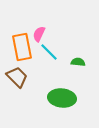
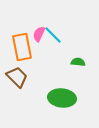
cyan line: moved 4 px right, 17 px up
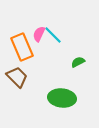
orange rectangle: rotated 12 degrees counterclockwise
green semicircle: rotated 32 degrees counterclockwise
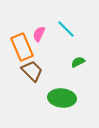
cyan line: moved 13 px right, 6 px up
brown trapezoid: moved 15 px right, 6 px up
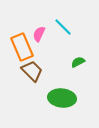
cyan line: moved 3 px left, 2 px up
